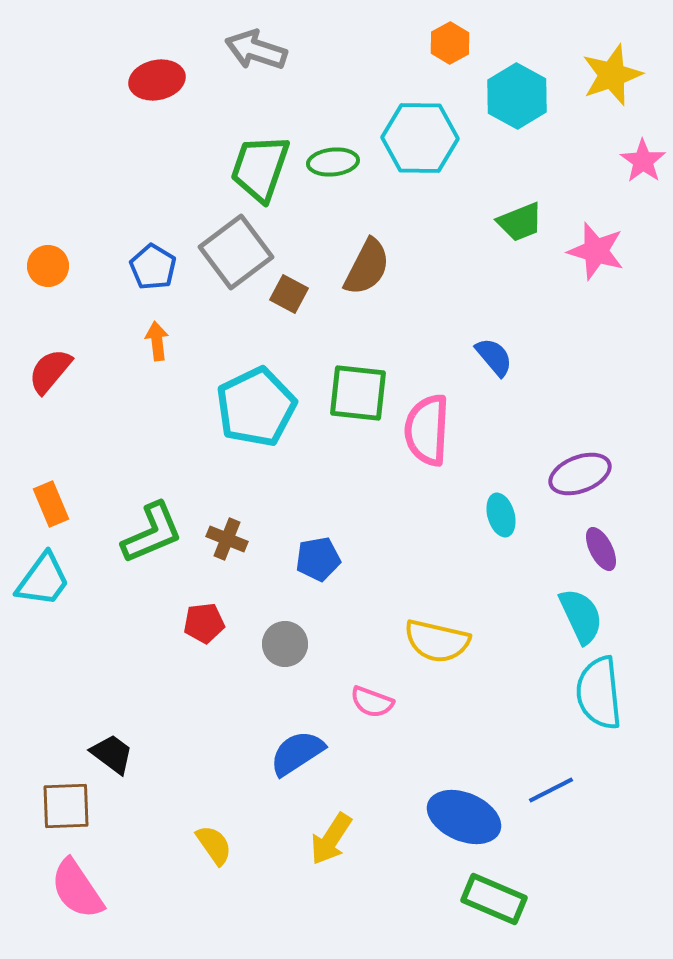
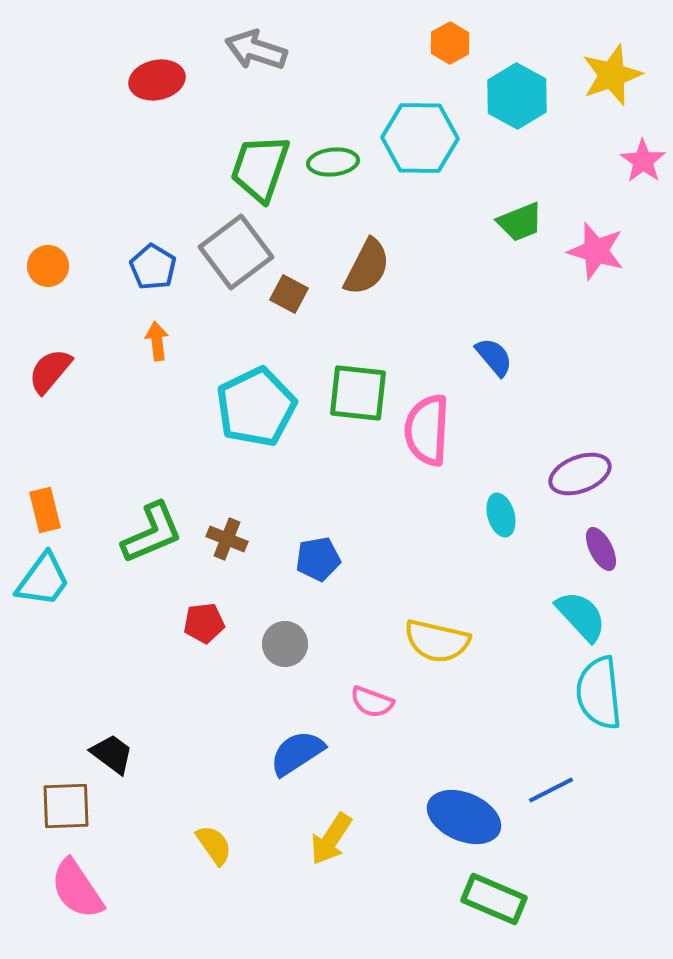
orange rectangle at (51, 504): moved 6 px left, 6 px down; rotated 9 degrees clockwise
cyan semicircle at (581, 616): rotated 18 degrees counterclockwise
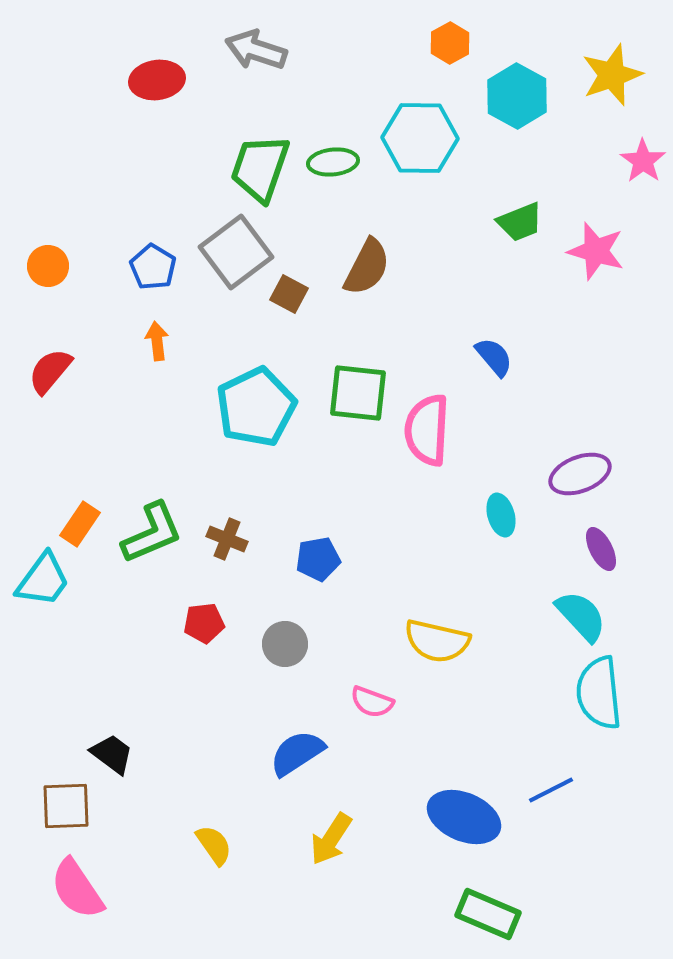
red ellipse at (157, 80): rotated 4 degrees clockwise
orange rectangle at (45, 510): moved 35 px right, 14 px down; rotated 48 degrees clockwise
green rectangle at (494, 899): moved 6 px left, 15 px down
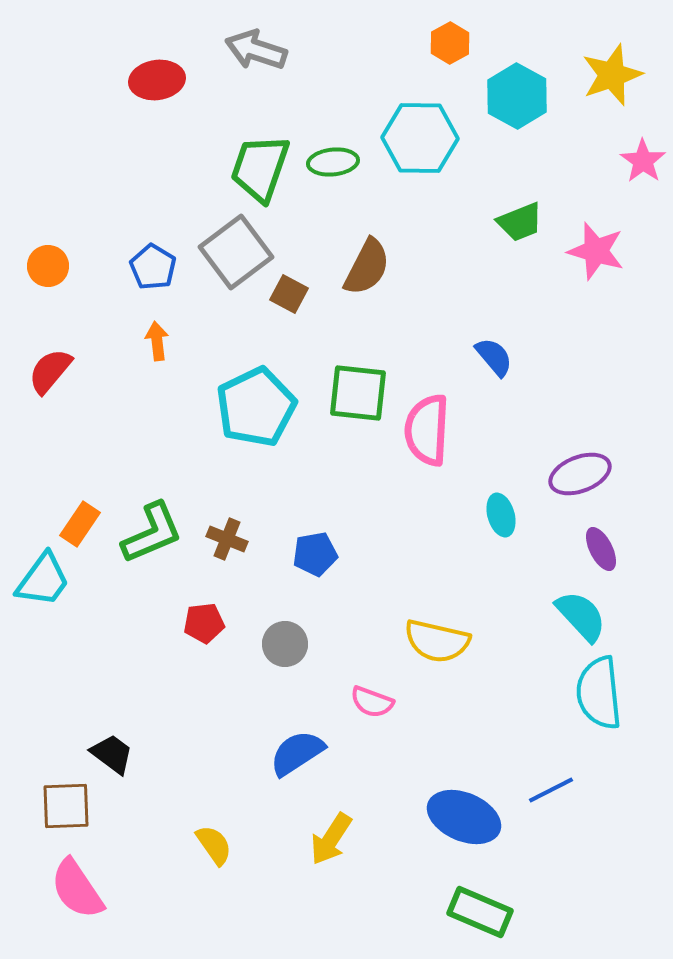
blue pentagon at (318, 559): moved 3 px left, 5 px up
green rectangle at (488, 914): moved 8 px left, 2 px up
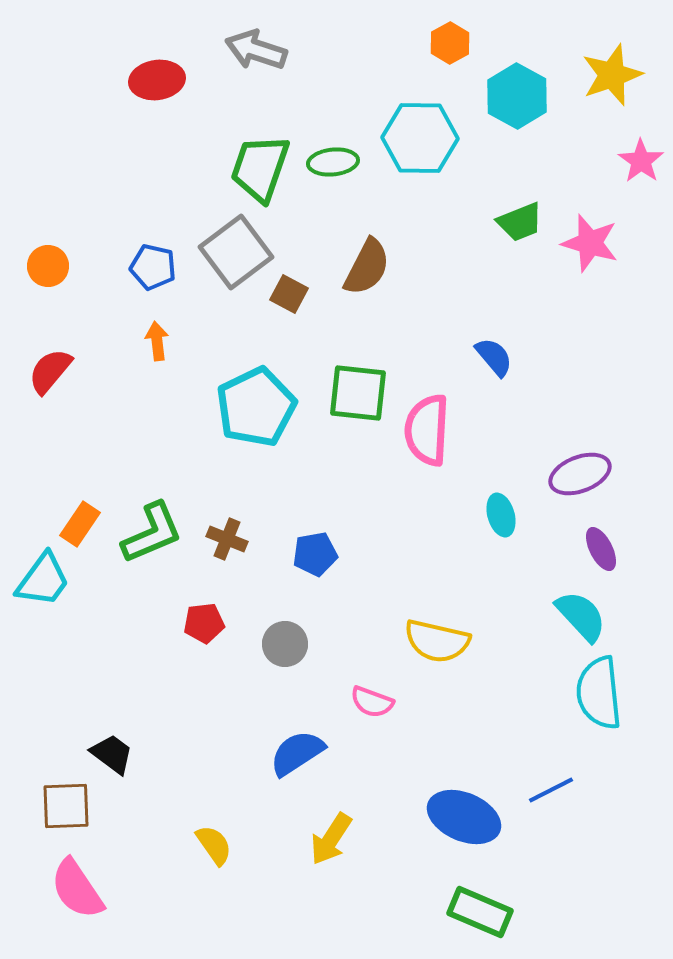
pink star at (643, 161): moved 2 px left
pink star at (596, 251): moved 6 px left, 8 px up
blue pentagon at (153, 267): rotated 18 degrees counterclockwise
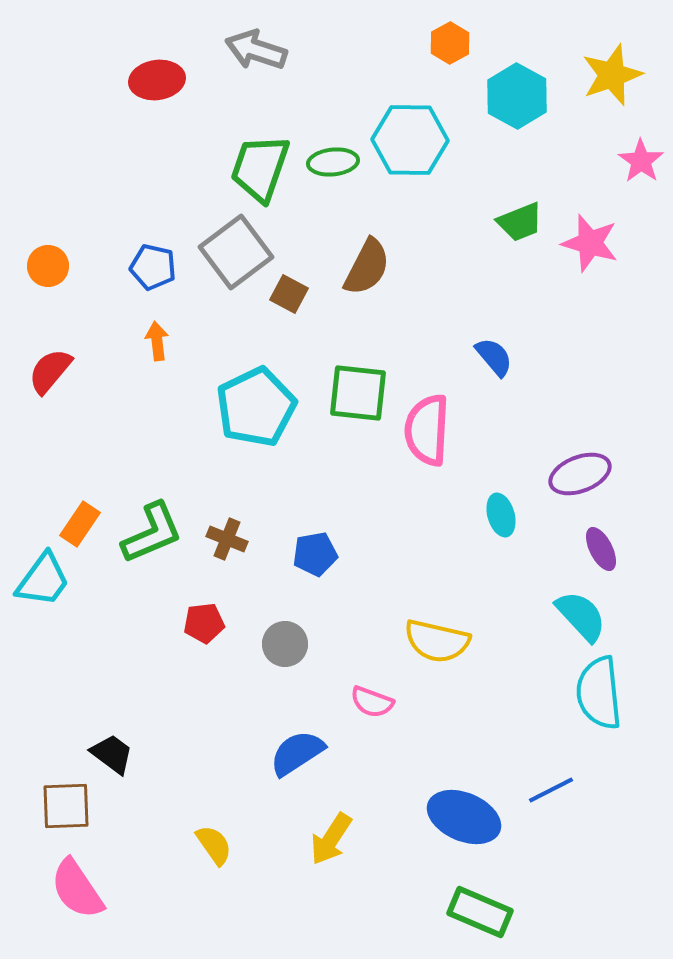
cyan hexagon at (420, 138): moved 10 px left, 2 px down
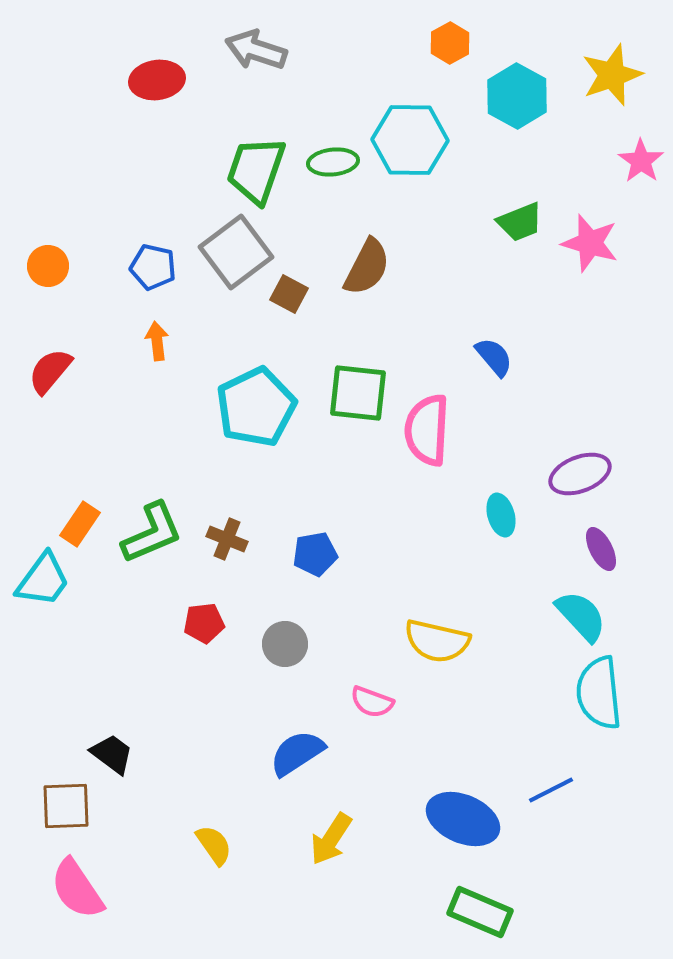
green trapezoid at (260, 168): moved 4 px left, 2 px down
blue ellipse at (464, 817): moved 1 px left, 2 px down
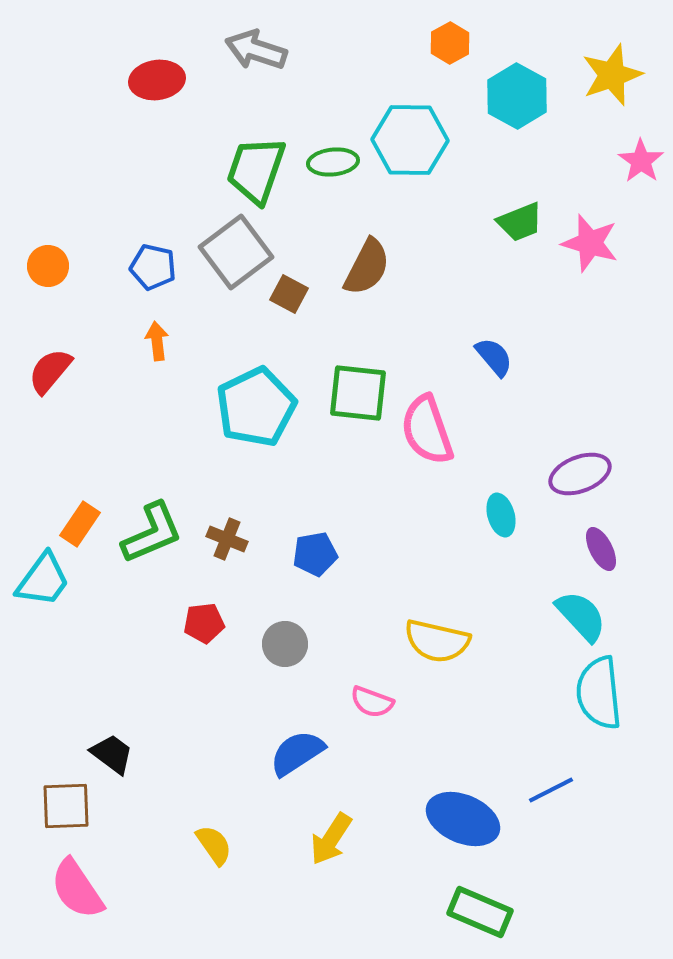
pink semicircle at (427, 430): rotated 22 degrees counterclockwise
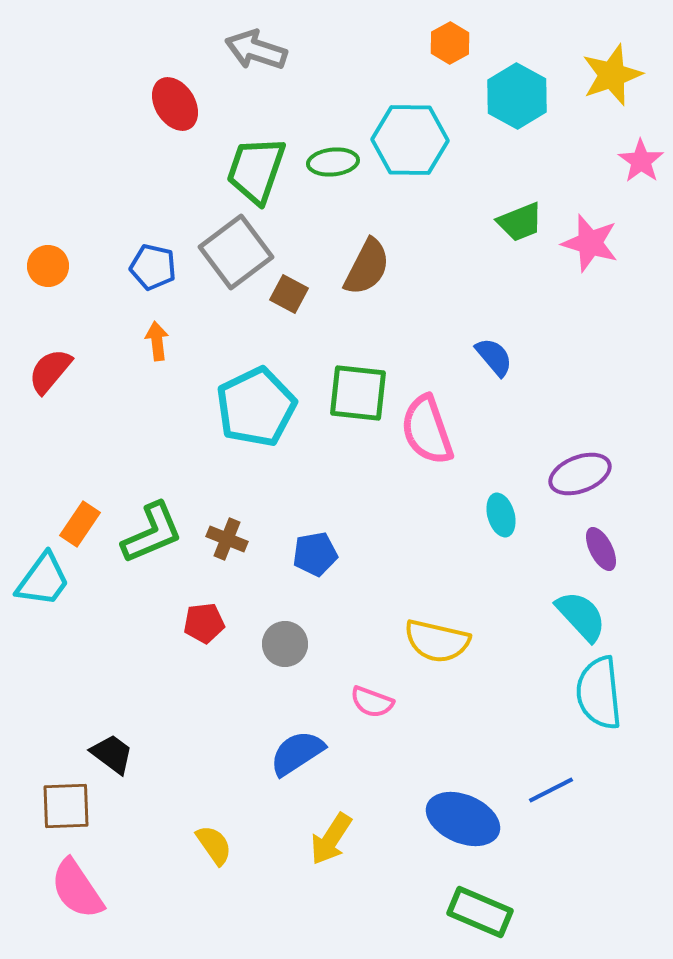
red ellipse at (157, 80): moved 18 px right, 24 px down; rotated 66 degrees clockwise
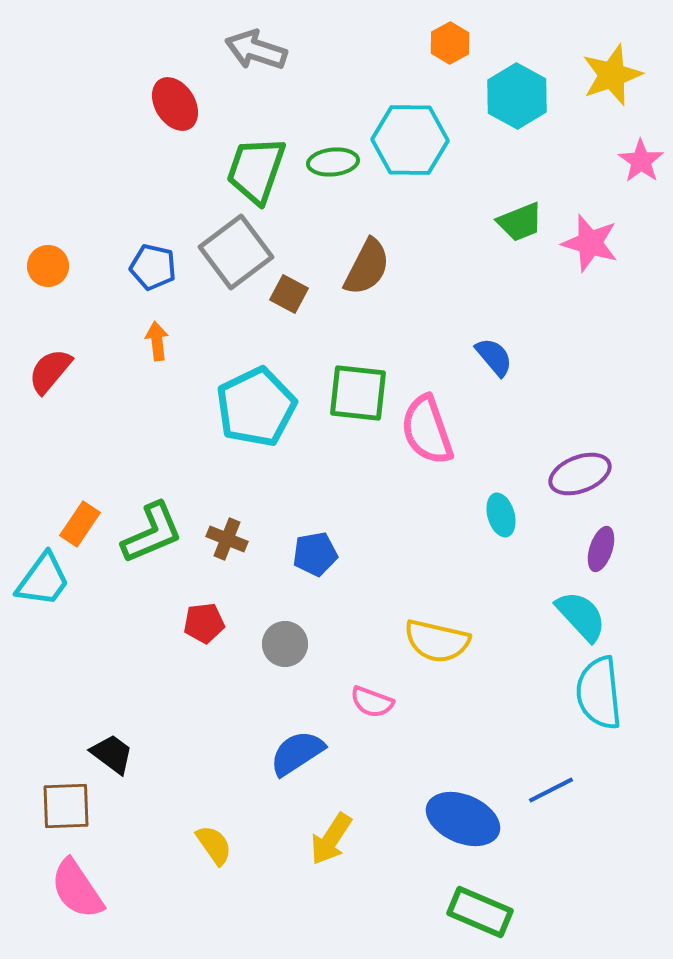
purple ellipse at (601, 549): rotated 45 degrees clockwise
